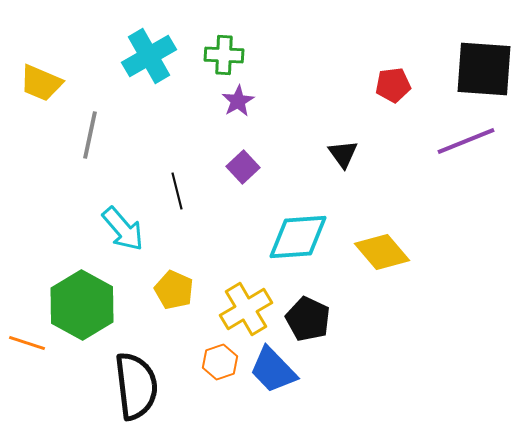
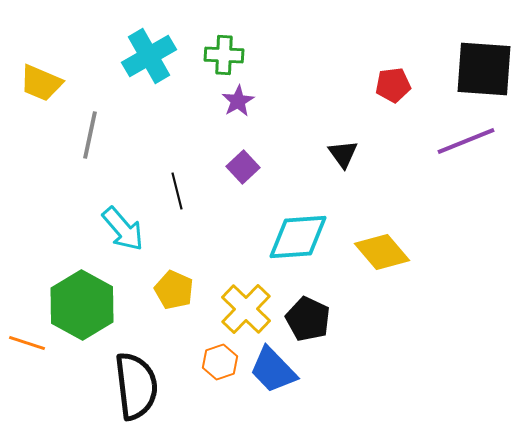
yellow cross: rotated 15 degrees counterclockwise
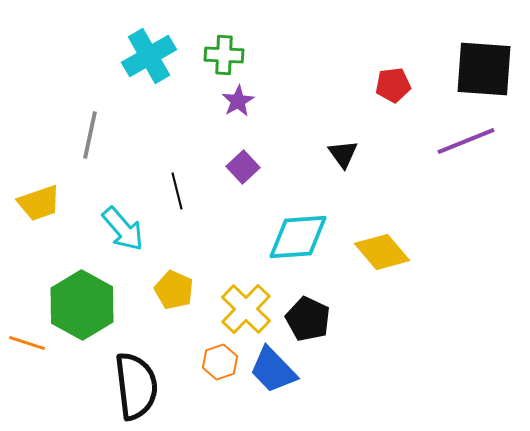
yellow trapezoid: moved 2 px left, 120 px down; rotated 42 degrees counterclockwise
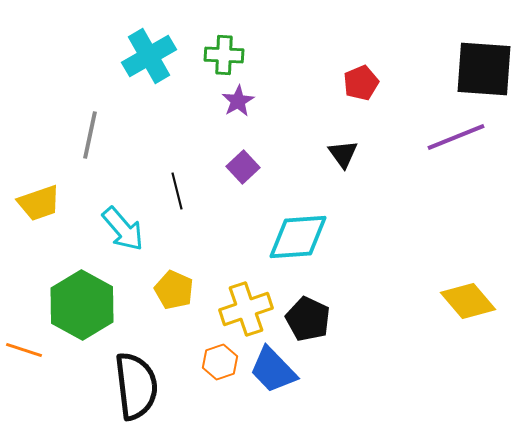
red pentagon: moved 32 px left, 2 px up; rotated 16 degrees counterclockwise
purple line: moved 10 px left, 4 px up
yellow diamond: moved 86 px right, 49 px down
yellow cross: rotated 27 degrees clockwise
orange line: moved 3 px left, 7 px down
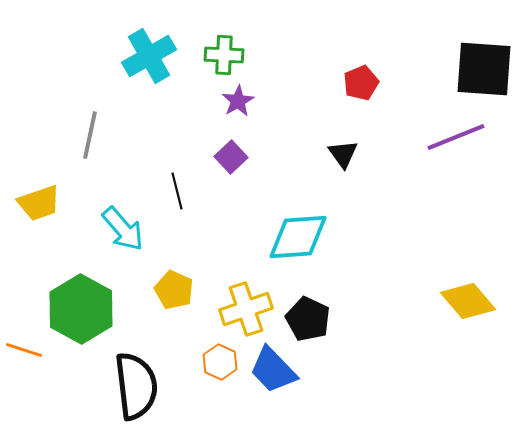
purple square: moved 12 px left, 10 px up
green hexagon: moved 1 px left, 4 px down
orange hexagon: rotated 16 degrees counterclockwise
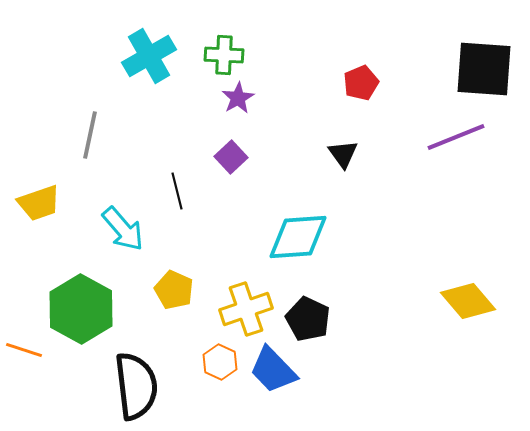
purple star: moved 3 px up
